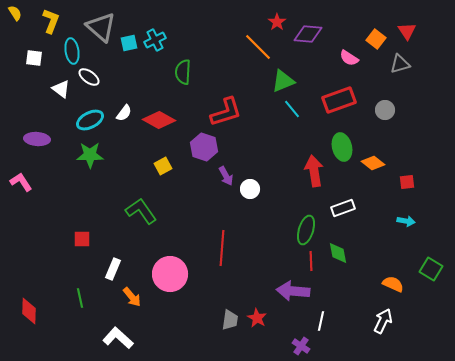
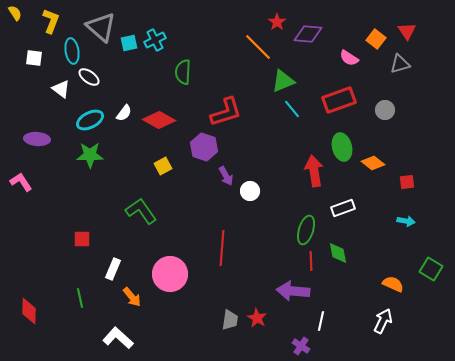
white circle at (250, 189): moved 2 px down
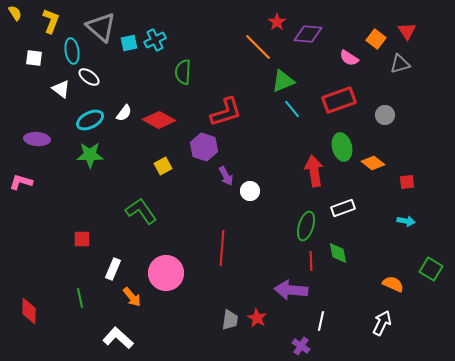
gray circle at (385, 110): moved 5 px down
pink L-shape at (21, 182): rotated 40 degrees counterclockwise
green ellipse at (306, 230): moved 4 px up
pink circle at (170, 274): moved 4 px left, 1 px up
purple arrow at (293, 291): moved 2 px left, 1 px up
white arrow at (383, 321): moved 1 px left, 2 px down
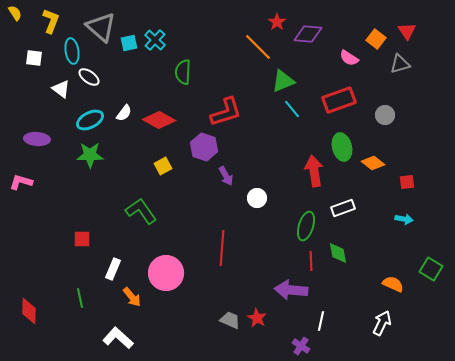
cyan cross at (155, 40): rotated 20 degrees counterclockwise
white circle at (250, 191): moved 7 px right, 7 px down
cyan arrow at (406, 221): moved 2 px left, 2 px up
gray trapezoid at (230, 320): rotated 75 degrees counterclockwise
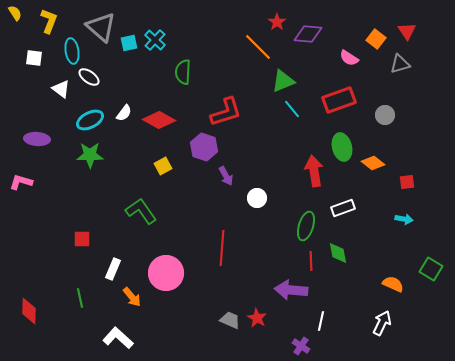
yellow L-shape at (51, 21): moved 2 px left
